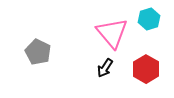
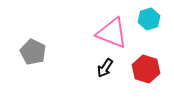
pink triangle: rotated 28 degrees counterclockwise
gray pentagon: moved 5 px left
red hexagon: rotated 12 degrees counterclockwise
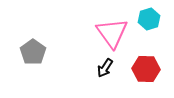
pink triangle: rotated 32 degrees clockwise
gray pentagon: rotated 10 degrees clockwise
red hexagon: rotated 16 degrees counterclockwise
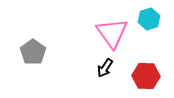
red hexagon: moved 7 px down
